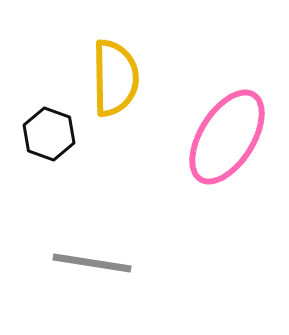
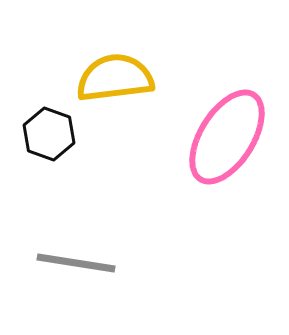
yellow semicircle: rotated 96 degrees counterclockwise
gray line: moved 16 px left
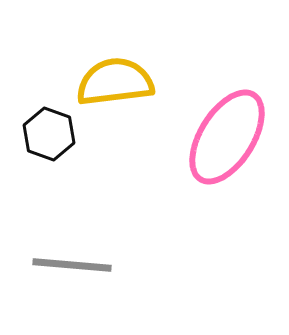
yellow semicircle: moved 4 px down
gray line: moved 4 px left, 2 px down; rotated 4 degrees counterclockwise
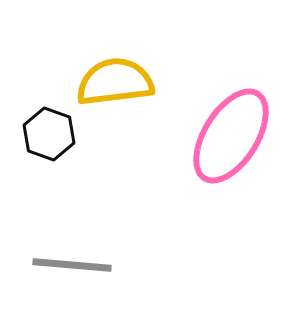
pink ellipse: moved 4 px right, 1 px up
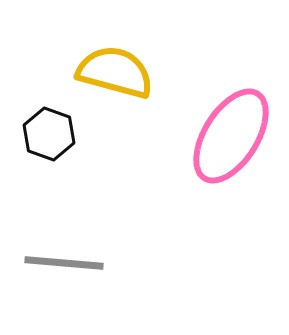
yellow semicircle: moved 10 px up; rotated 22 degrees clockwise
gray line: moved 8 px left, 2 px up
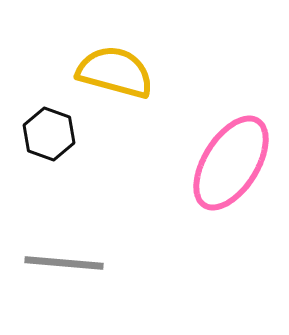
pink ellipse: moved 27 px down
